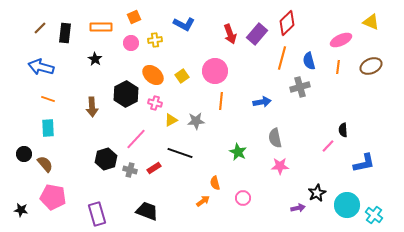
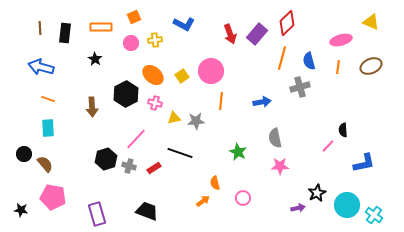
brown line at (40, 28): rotated 48 degrees counterclockwise
pink ellipse at (341, 40): rotated 10 degrees clockwise
pink circle at (215, 71): moved 4 px left
yellow triangle at (171, 120): moved 3 px right, 2 px up; rotated 16 degrees clockwise
gray cross at (130, 170): moved 1 px left, 4 px up
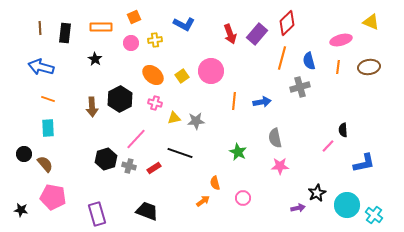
brown ellipse at (371, 66): moved 2 px left, 1 px down; rotated 15 degrees clockwise
black hexagon at (126, 94): moved 6 px left, 5 px down
orange line at (221, 101): moved 13 px right
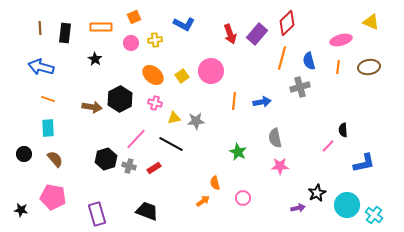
brown arrow at (92, 107): rotated 78 degrees counterclockwise
black line at (180, 153): moved 9 px left, 9 px up; rotated 10 degrees clockwise
brown semicircle at (45, 164): moved 10 px right, 5 px up
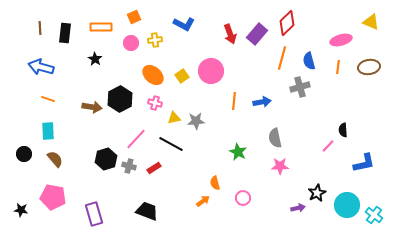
cyan rectangle at (48, 128): moved 3 px down
purple rectangle at (97, 214): moved 3 px left
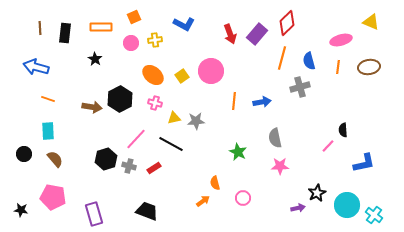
blue arrow at (41, 67): moved 5 px left
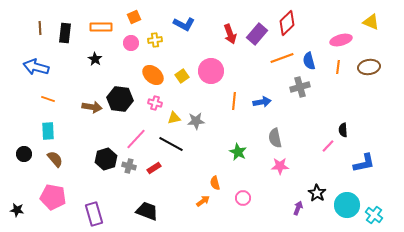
orange line at (282, 58): rotated 55 degrees clockwise
black hexagon at (120, 99): rotated 25 degrees counterclockwise
black star at (317, 193): rotated 12 degrees counterclockwise
purple arrow at (298, 208): rotated 56 degrees counterclockwise
black star at (21, 210): moved 4 px left
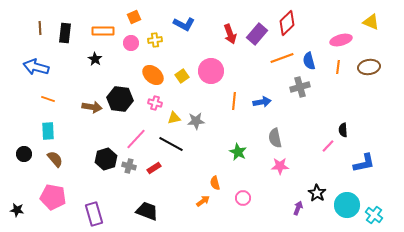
orange rectangle at (101, 27): moved 2 px right, 4 px down
